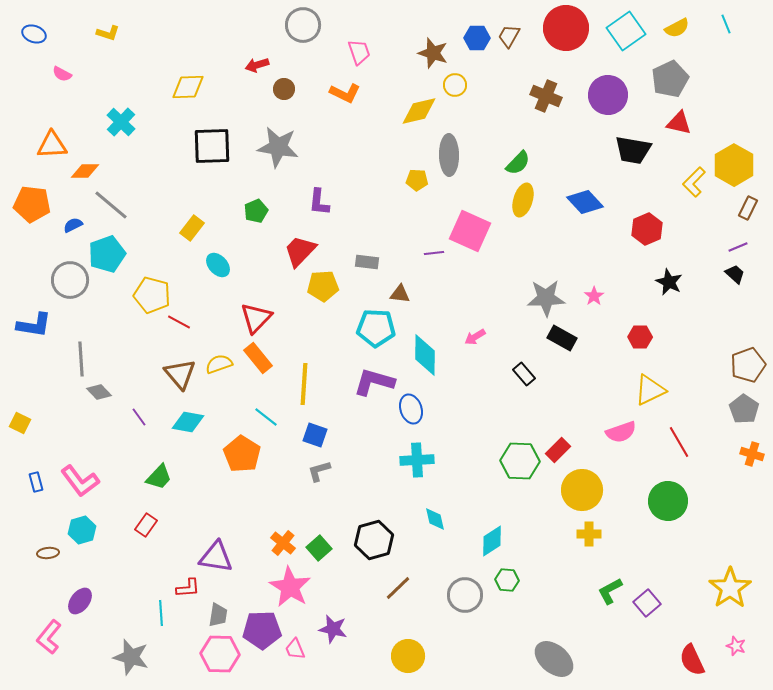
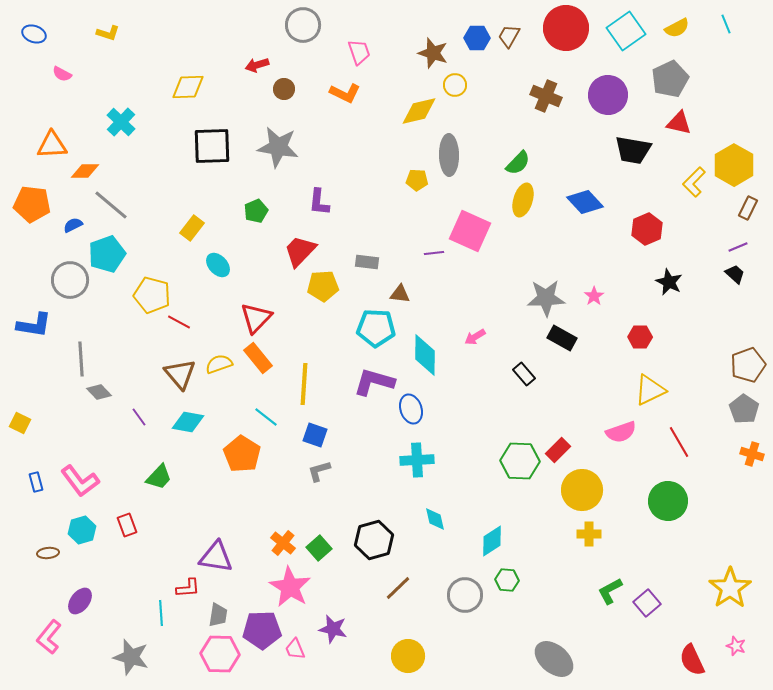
red rectangle at (146, 525): moved 19 px left; rotated 55 degrees counterclockwise
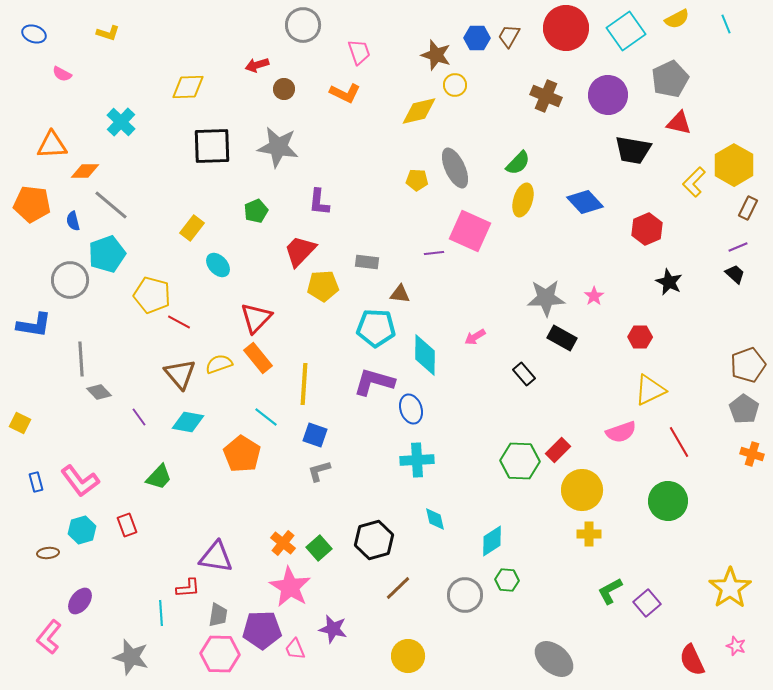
yellow semicircle at (677, 28): moved 9 px up
brown star at (433, 53): moved 3 px right, 2 px down
gray ellipse at (449, 155): moved 6 px right, 13 px down; rotated 24 degrees counterclockwise
blue semicircle at (73, 225): moved 4 px up; rotated 78 degrees counterclockwise
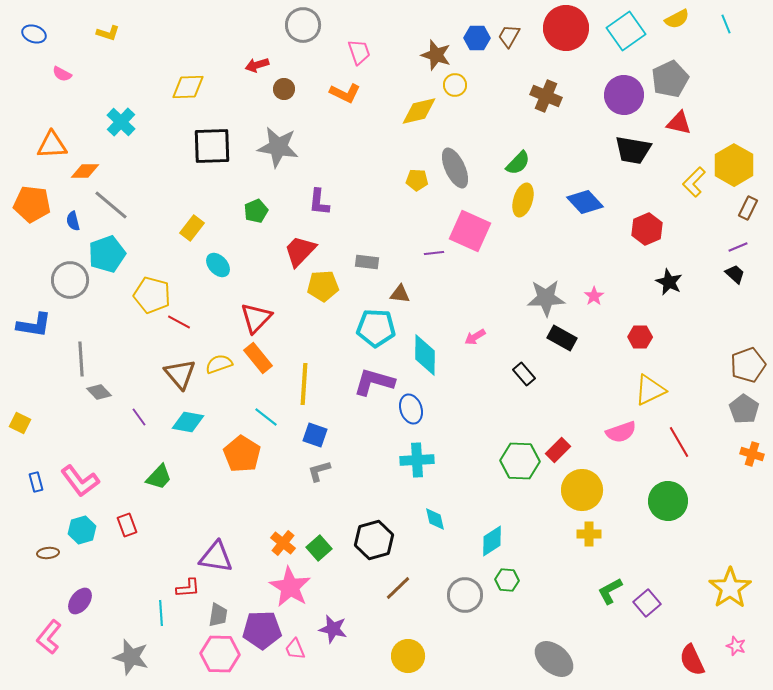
purple circle at (608, 95): moved 16 px right
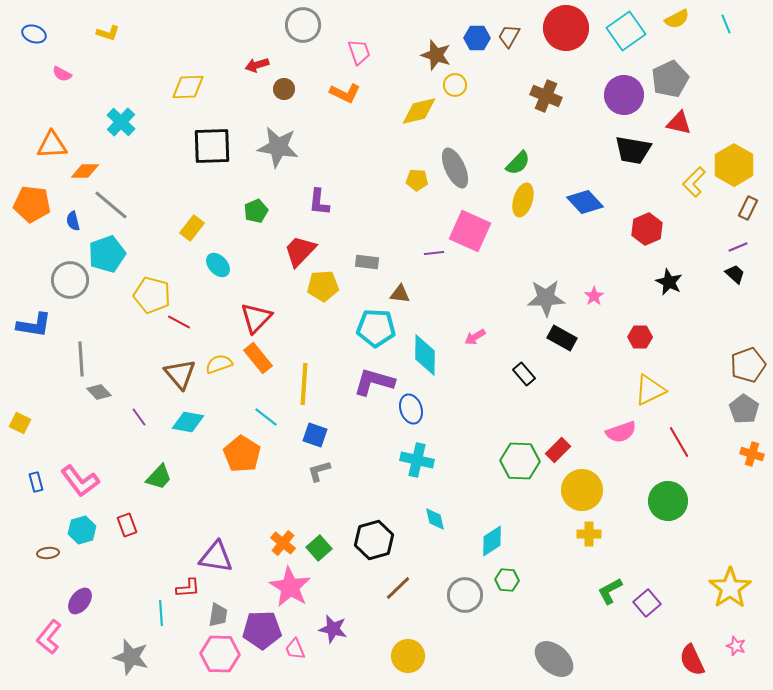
cyan cross at (417, 460): rotated 16 degrees clockwise
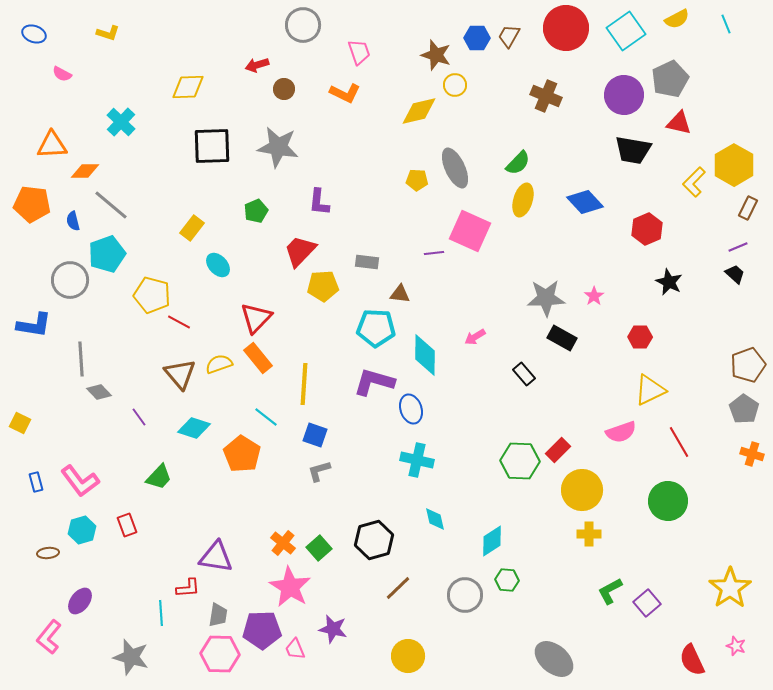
cyan diamond at (188, 422): moved 6 px right, 6 px down; rotated 8 degrees clockwise
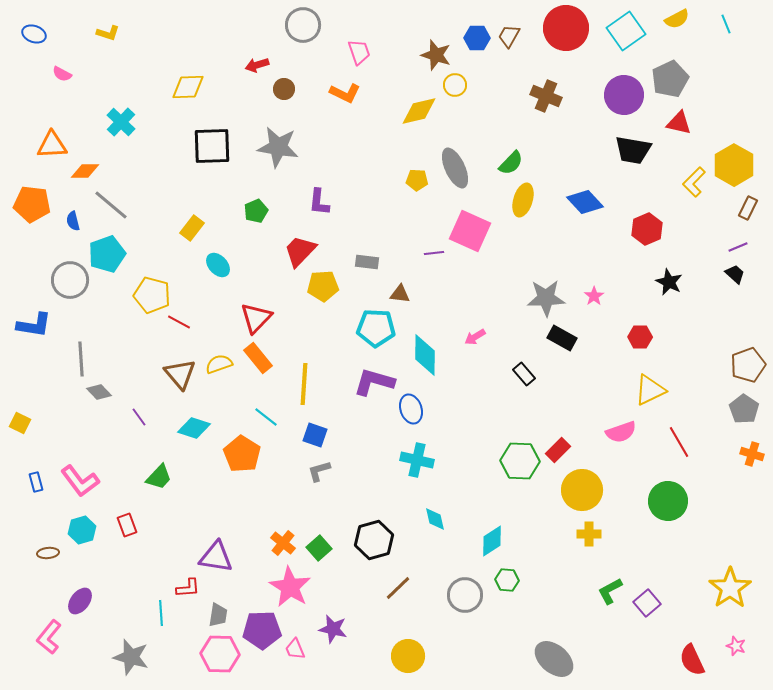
green semicircle at (518, 163): moved 7 px left
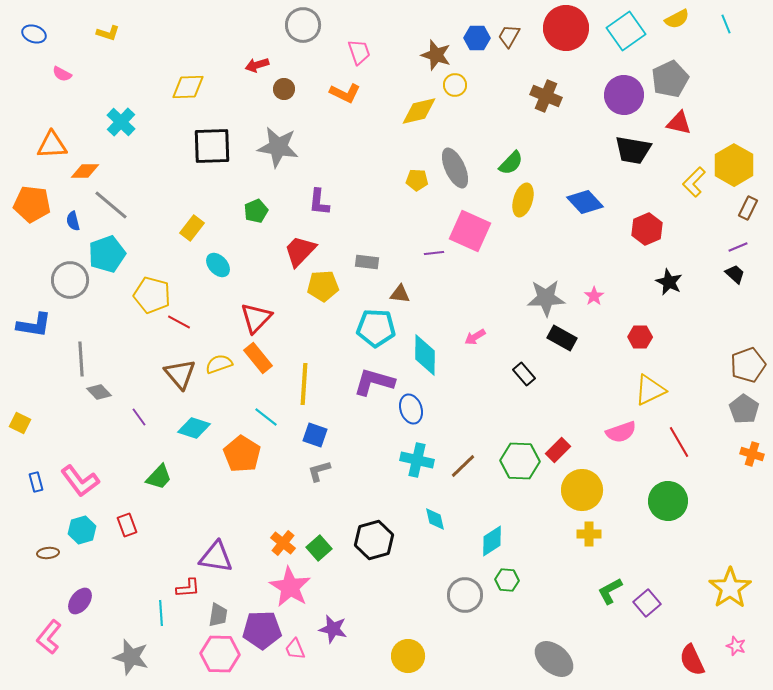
brown line at (398, 588): moved 65 px right, 122 px up
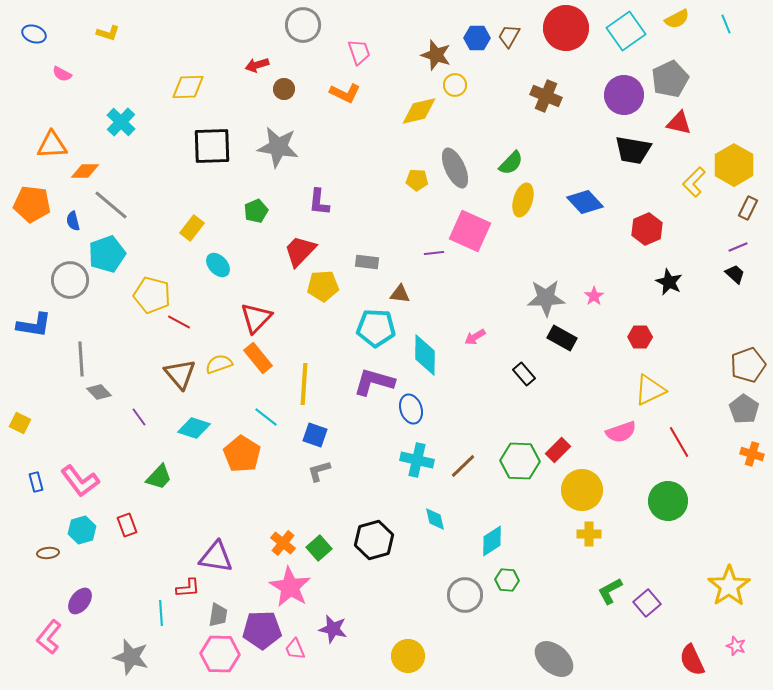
yellow star at (730, 588): moved 1 px left, 2 px up
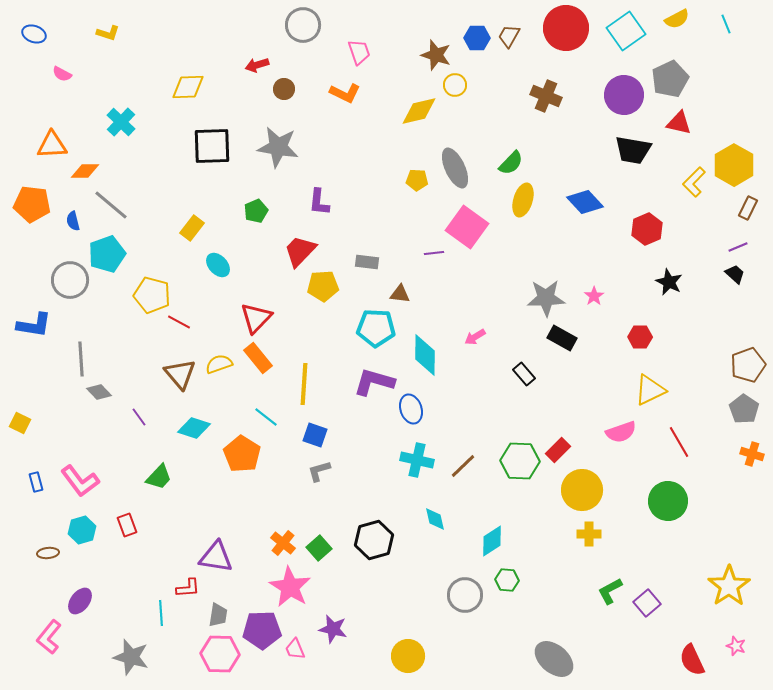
pink square at (470, 231): moved 3 px left, 4 px up; rotated 12 degrees clockwise
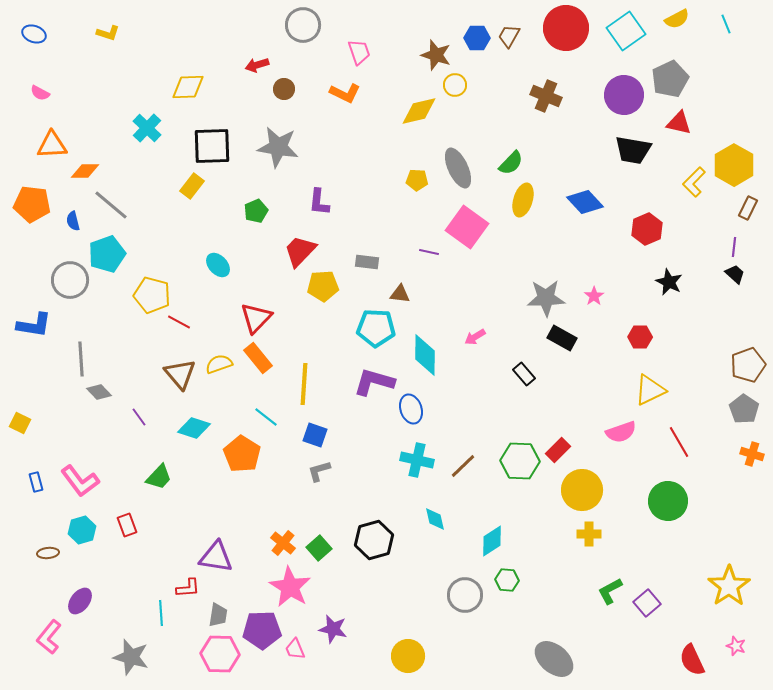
pink semicircle at (62, 74): moved 22 px left, 19 px down
cyan cross at (121, 122): moved 26 px right, 6 px down
gray ellipse at (455, 168): moved 3 px right
yellow rectangle at (192, 228): moved 42 px up
purple line at (738, 247): moved 4 px left; rotated 60 degrees counterclockwise
purple line at (434, 253): moved 5 px left, 1 px up; rotated 18 degrees clockwise
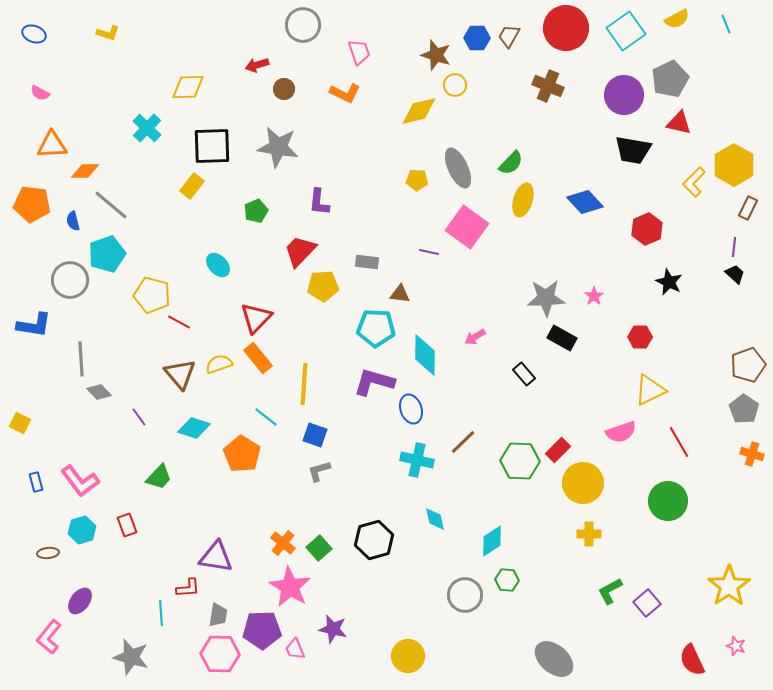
brown cross at (546, 96): moved 2 px right, 10 px up
brown line at (463, 466): moved 24 px up
yellow circle at (582, 490): moved 1 px right, 7 px up
